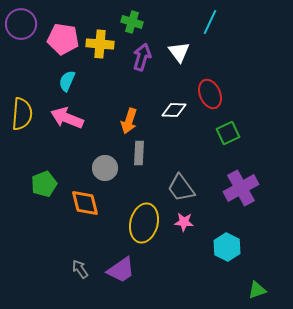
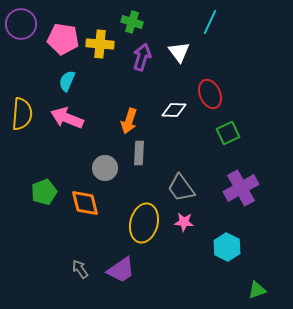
green pentagon: moved 8 px down
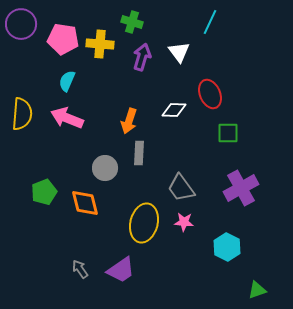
green square: rotated 25 degrees clockwise
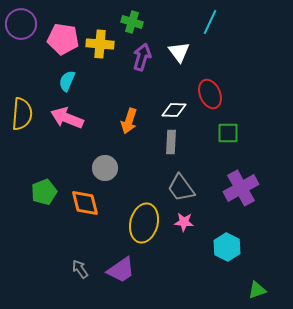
gray rectangle: moved 32 px right, 11 px up
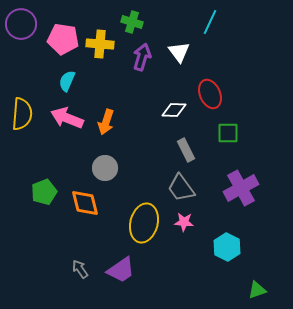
orange arrow: moved 23 px left, 1 px down
gray rectangle: moved 15 px right, 8 px down; rotated 30 degrees counterclockwise
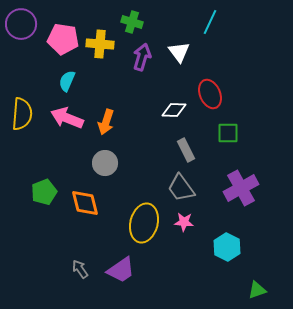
gray circle: moved 5 px up
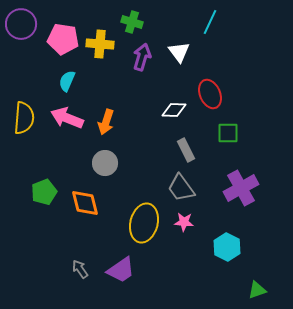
yellow semicircle: moved 2 px right, 4 px down
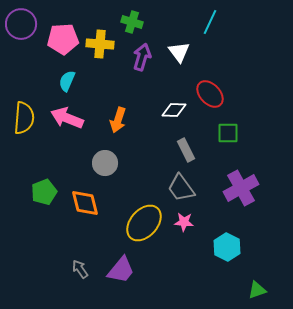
pink pentagon: rotated 12 degrees counterclockwise
red ellipse: rotated 20 degrees counterclockwise
orange arrow: moved 12 px right, 2 px up
yellow ellipse: rotated 27 degrees clockwise
purple trapezoid: rotated 16 degrees counterclockwise
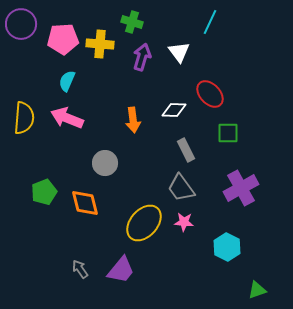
orange arrow: moved 15 px right; rotated 25 degrees counterclockwise
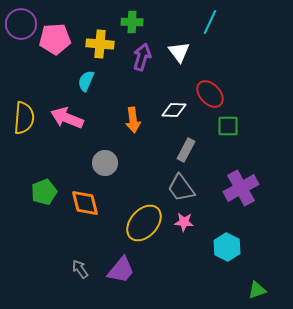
green cross: rotated 15 degrees counterclockwise
pink pentagon: moved 8 px left
cyan semicircle: moved 19 px right
green square: moved 7 px up
gray rectangle: rotated 55 degrees clockwise
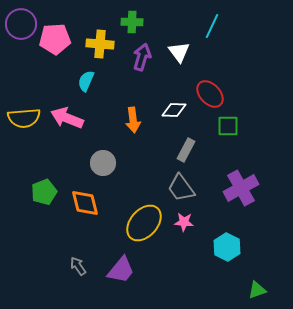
cyan line: moved 2 px right, 4 px down
yellow semicircle: rotated 80 degrees clockwise
gray circle: moved 2 px left
gray arrow: moved 2 px left, 3 px up
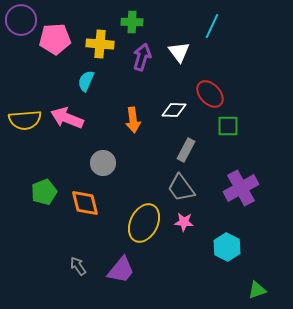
purple circle: moved 4 px up
yellow semicircle: moved 1 px right, 2 px down
yellow ellipse: rotated 15 degrees counterclockwise
